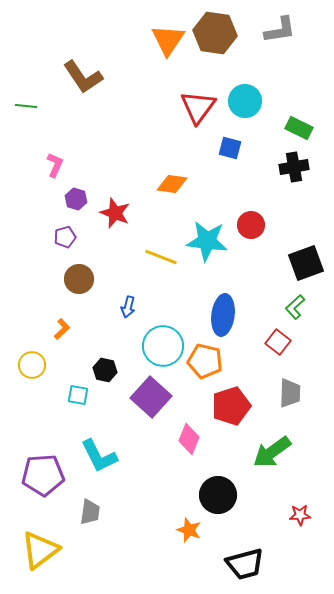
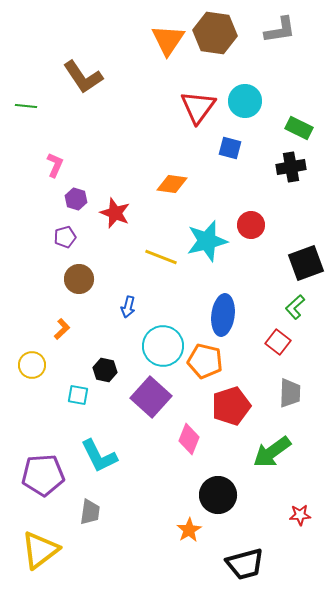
black cross at (294, 167): moved 3 px left
cyan star at (207, 241): rotated 21 degrees counterclockwise
orange star at (189, 530): rotated 20 degrees clockwise
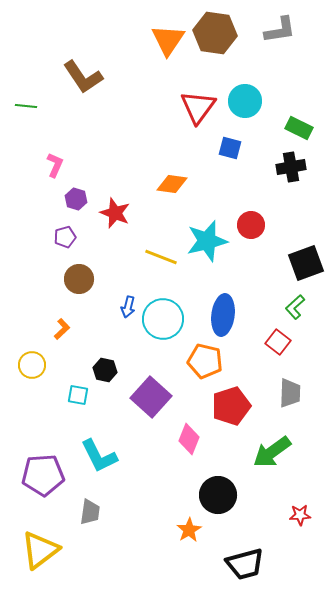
cyan circle at (163, 346): moved 27 px up
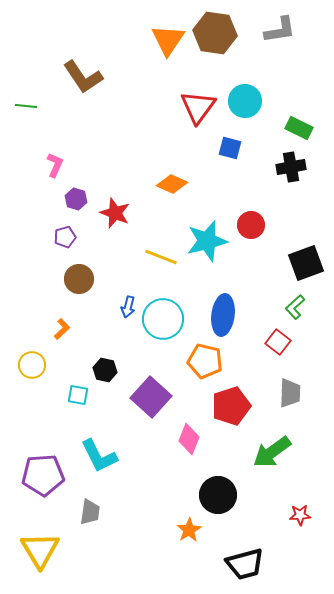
orange diamond at (172, 184): rotated 16 degrees clockwise
yellow triangle at (40, 550): rotated 24 degrees counterclockwise
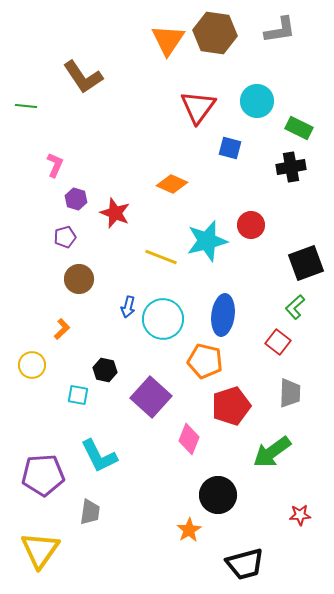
cyan circle at (245, 101): moved 12 px right
yellow triangle at (40, 550): rotated 6 degrees clockwise
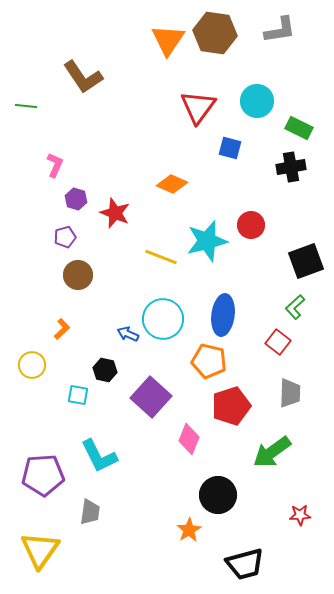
black square at (306, 263): moved 2 px up
brown circle at (79, 279): moved 1 px left, 4 px up
blue arrow at (128, 307): moved 27 px down; rotated 100 degrees clockwise
orange pentagon at (205, 361): moved 4 px right
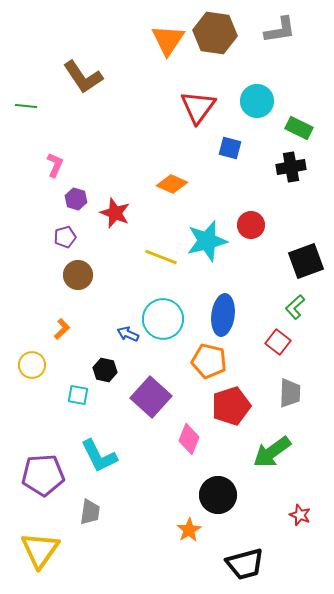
red star at (300, 515): rotated 25 degrees clockwise
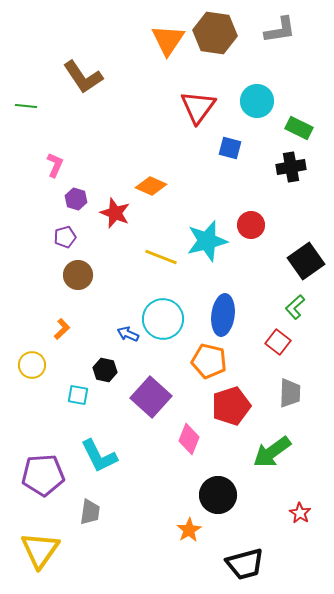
orange diamond at (172, 184): moved 21 px left, 2 px down
black square at (306, 261): rotated 15 degrees counterclockwise
red star at (300, 515): moved 2 px up; rotated 10 degrees clockwise
